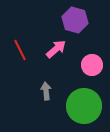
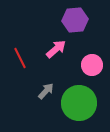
purple hexagon: rotated 20 degrees counterclockwise
red line: moved 8 px down
gray arrow: rotated 48 degrees clockwise
green circle: moved 5 px left, 3 px up
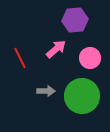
pink circle: moved 2 px left, 7 px up
gray arrow: rotated 48 degrees clockwise
green circle: moved 3 px right, 7 px up
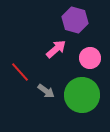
purple hexagon: rotated 20 degrees clockwise
red line: moved 14 px down; rotated 15 degrees counterclockwise
gray arrow: rotated 36 degrees clockwise
green circle: moved 1 px up
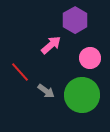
purple hexagon: rotated 15 degrees clockwise
pink arrow: moved 5 px left, 4 px up
